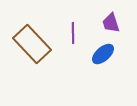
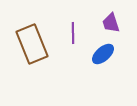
brown rectangle: rotated 21 degrees clockwise
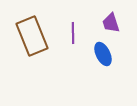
brown rectangle: moved 8 px up
blue ellipse: rotated 75 degrees counterclockwise
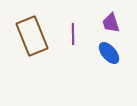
purple line: moved 1 px down
blue ellipse: moved 6 px right, 1 px up; rotated 15 degrees counterclockwise
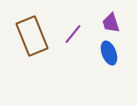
purple line: rotated 40 degrees clockwise
blue ellipse: rotated 20 degrees clockwise
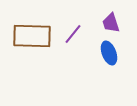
brown rectangle: rotated 66 degrees counterclockwise
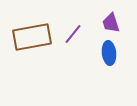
brown rectangle: moved 1 px down; rotated 12 degrees counterclockwise
blue ellipse: rotated 15 degrees clockwise
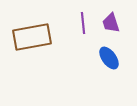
purple line: moved 10 px right, 11 px up; rotated 45 degrees counterclockwise
blue ellipse: moved 5 px down; rotated 30 degrees counterclockwise
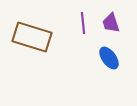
brown rectangle: rotated 27 degrees clockwise
